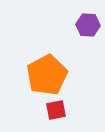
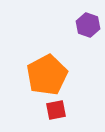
purple hexagon: rotated 15 degrees clockwise
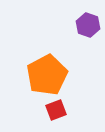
red square: rotated 10 degrees counterclockwise
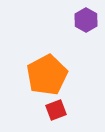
purple hexagon: moved 2 px left, 5 px up; rotated 10 degrees clockwise
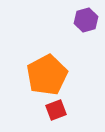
purple hexagon: rotated 15 degrees clockwise
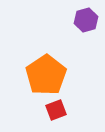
orange pentagon: moved 1 px left; rotated 6 degrees counterclockwise
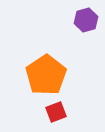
red square: moved 2 px down
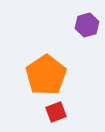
purple hexagon: moved 1 px right, 5 px down
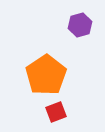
purple hexagon: moved 7 px left
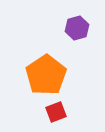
purple hexagon: moved 3 px left, 3 px down
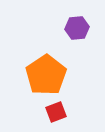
purple hexagon: rotated 10 degrees clockwise
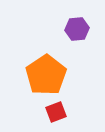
purple hexagon: moved 1 px down
